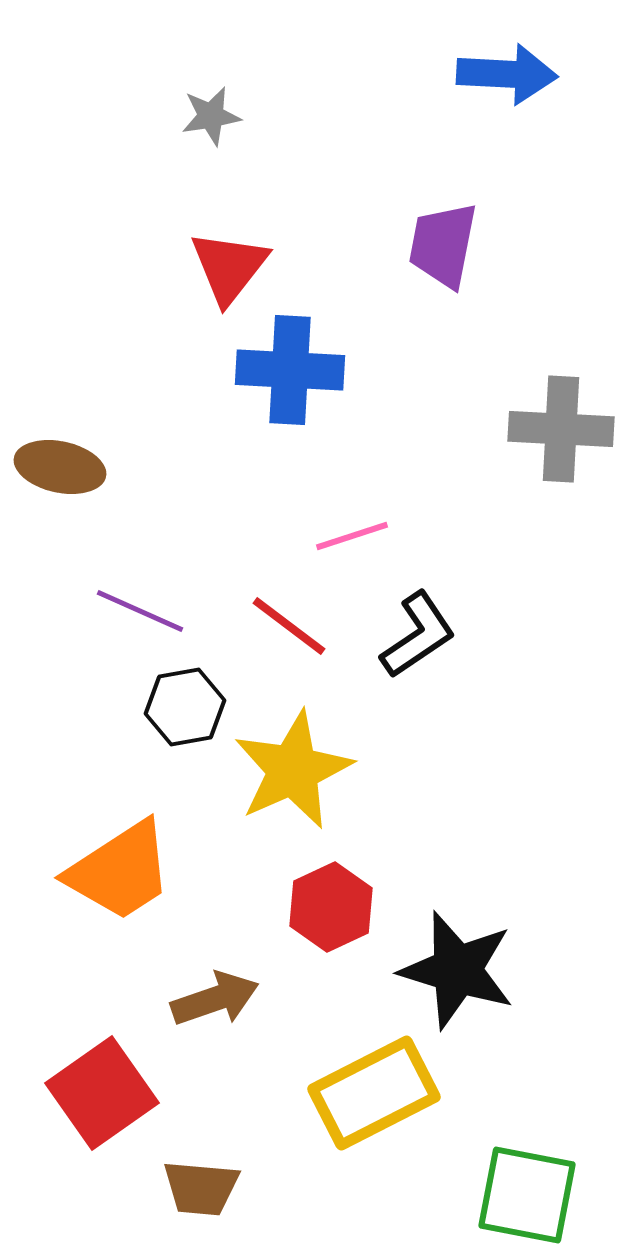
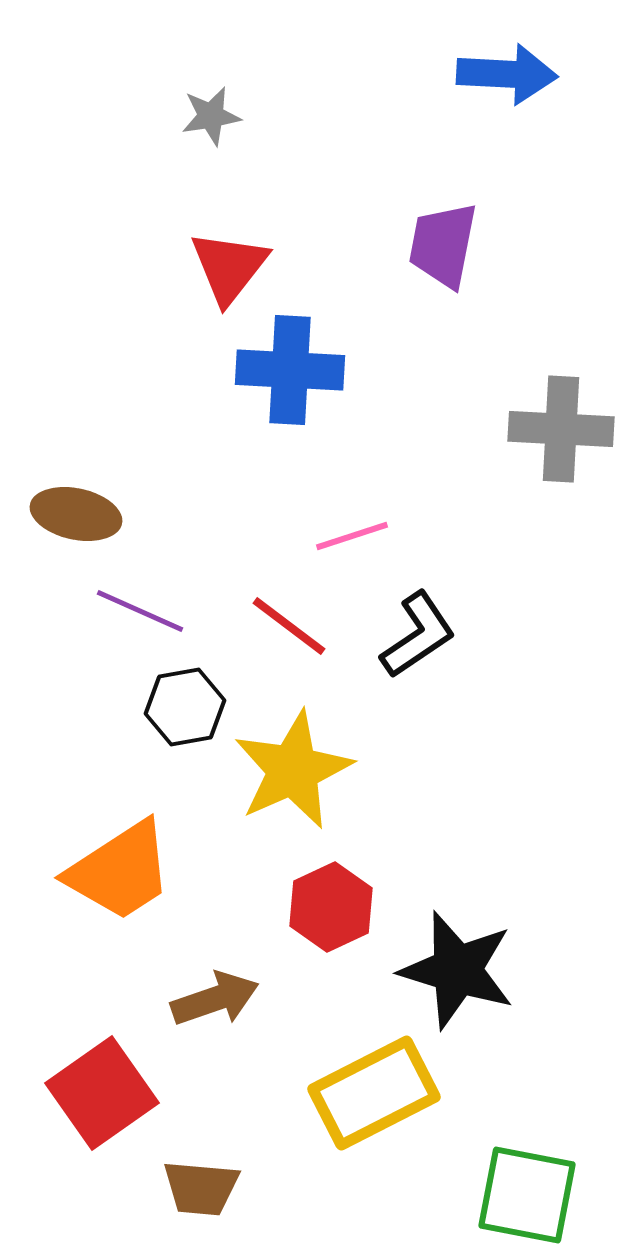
brown ellipse: moved 16 px right, 47 px down
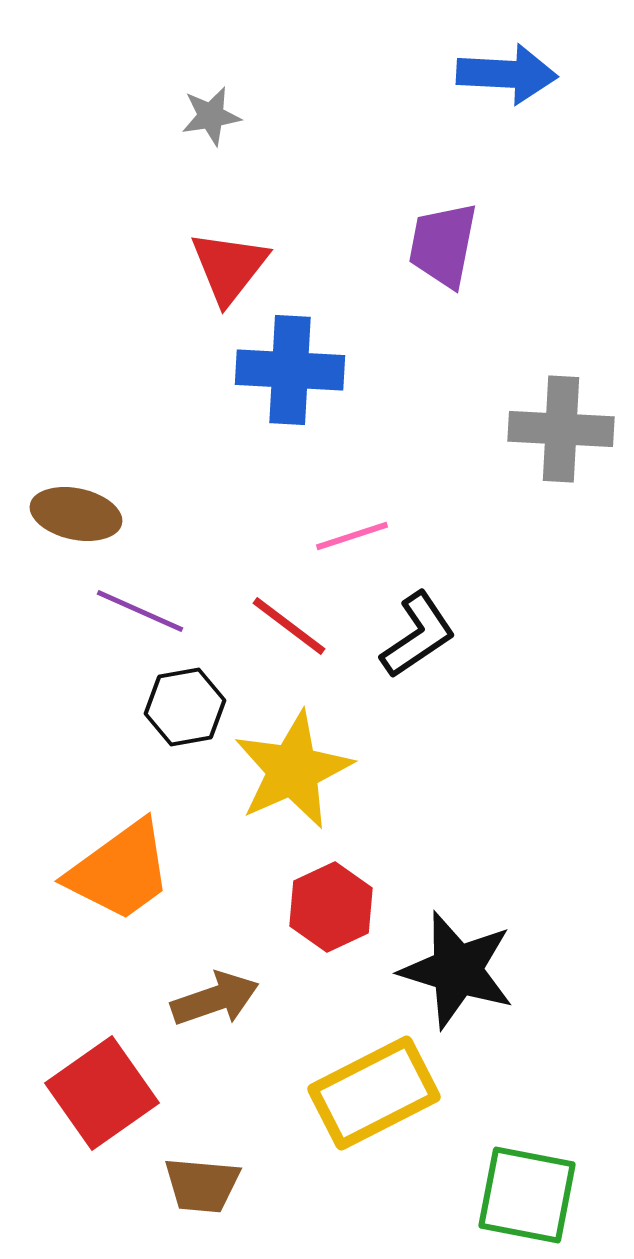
orange trapezoid: rotated 3 degrees counterclockwise
brown trapezoid: moved 1 px right, 3 px up
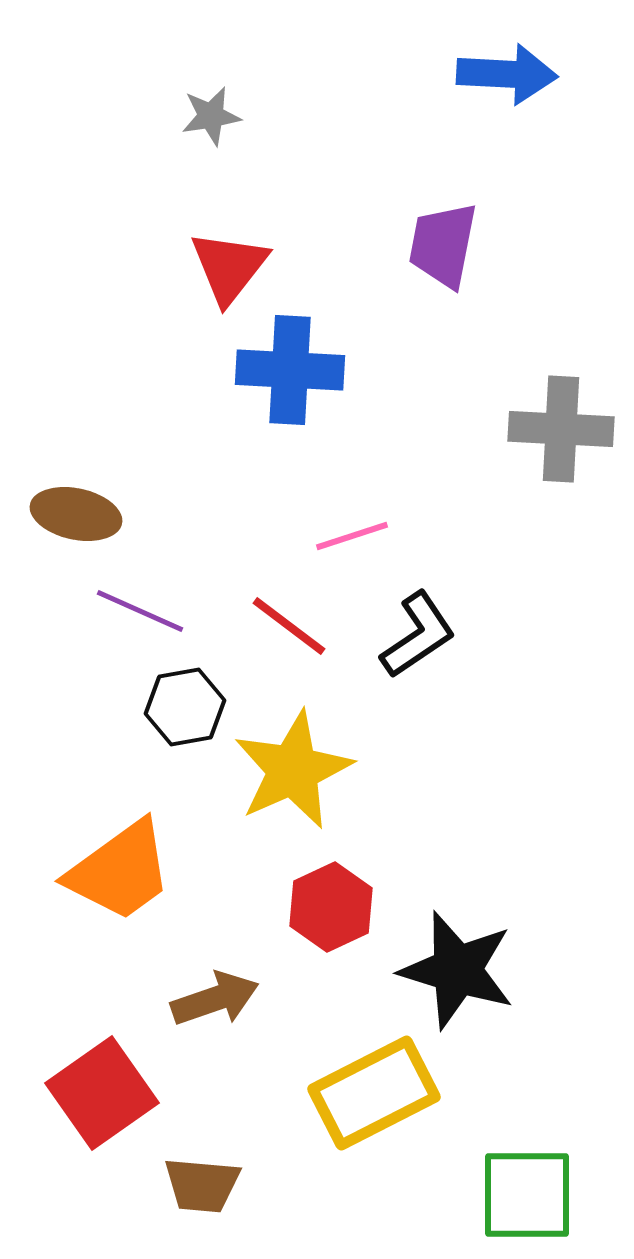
green square: rotated 11 degrees counterclockwise
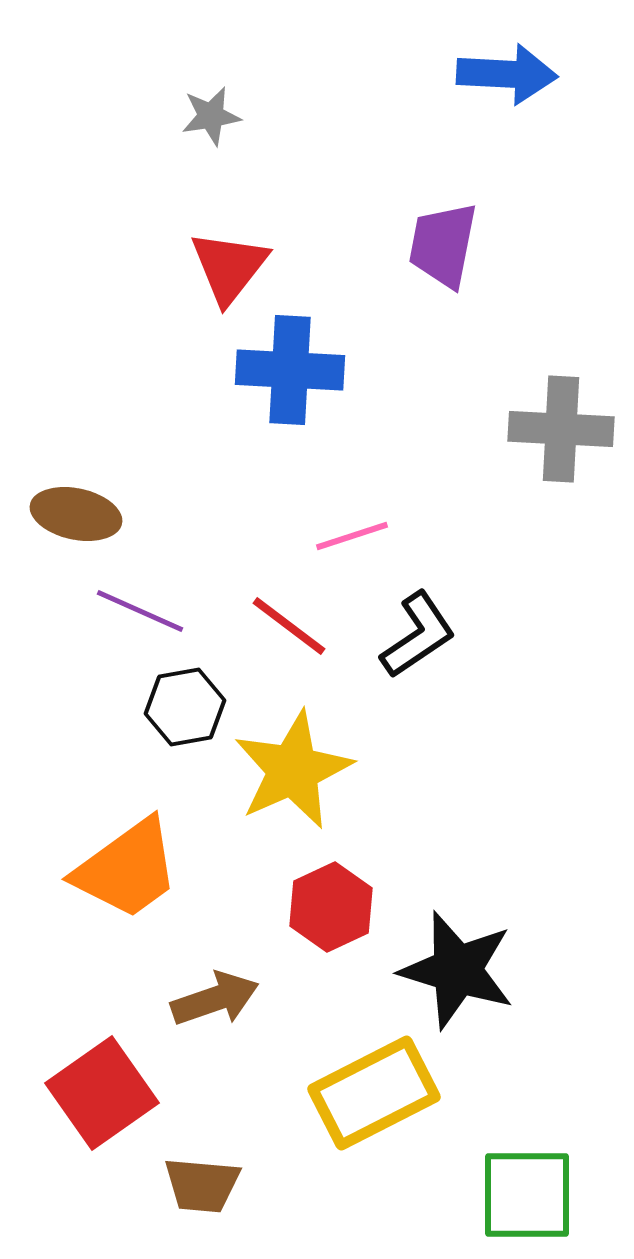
orange trapezoid: moved 7 px right, 2 px up
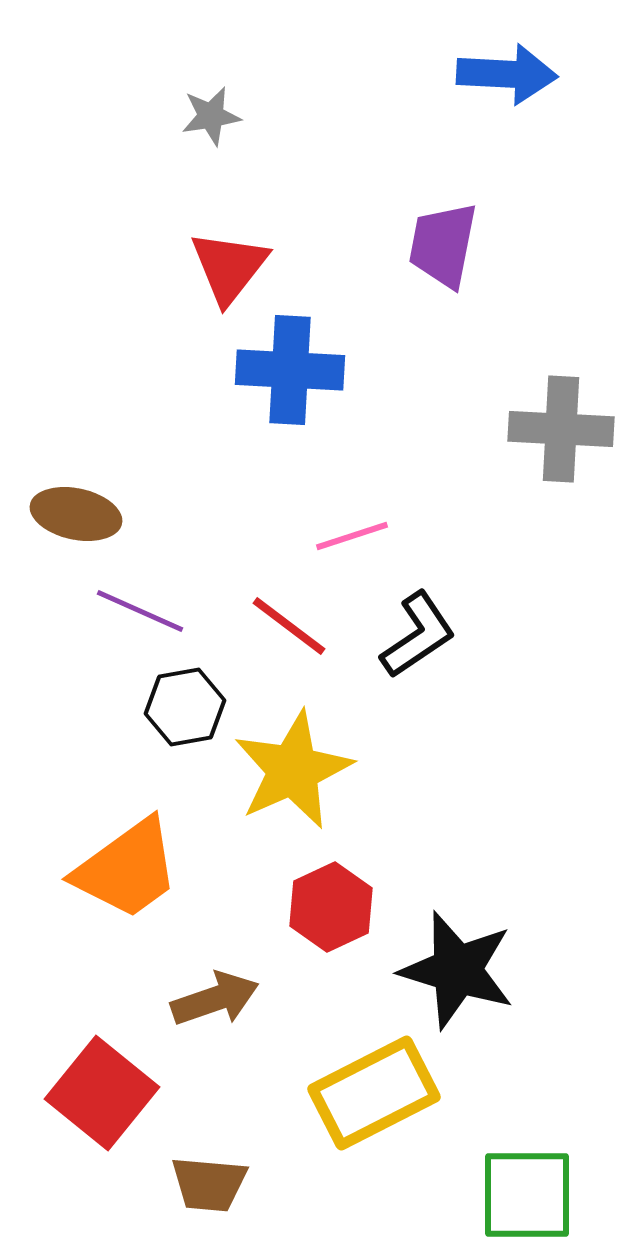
red square: rotated 16 degrees counterclockwise
brown trapezoid: moved 7 px right, 1 px up
